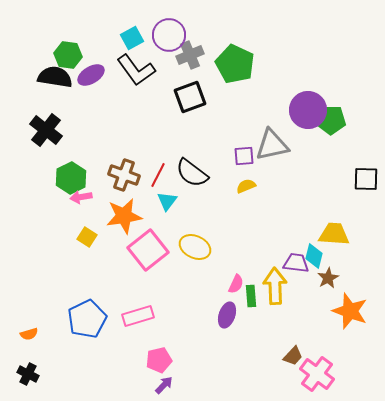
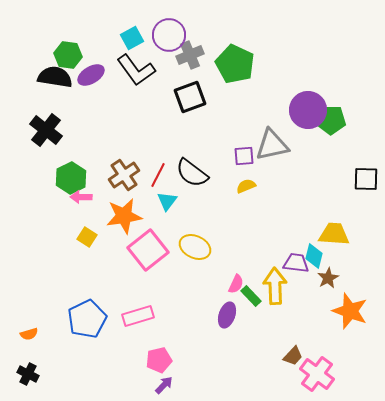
brown cross at (124, 175): rotated 36 degrees clockwise
pink arrow at (81, 197): rotated 10 degrees clockwise
green rectangle at (251, 296): rotated 40 degrees counterclockwise
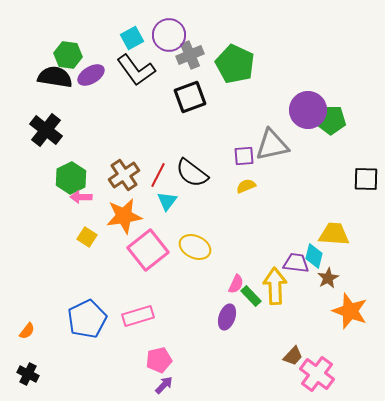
purple ellipse at (227, 315): moved 2 px down
orange semicircle at (29, 334): moved 2 px left, 3 px up; rotated 36 degrees counterclockwise
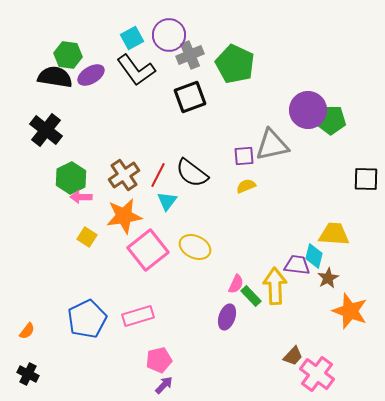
purple trapezoid at (296, 263): moved 1 px right, 2 px down
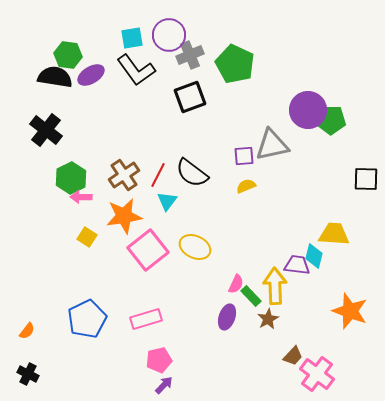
cyan square at (132, 38): rotated 20 degrees clockwise
brown star at (328, 278): moved 60 px left, 41 px down
pink rectangle at (138, 316): moved 8 px right, 3 px down
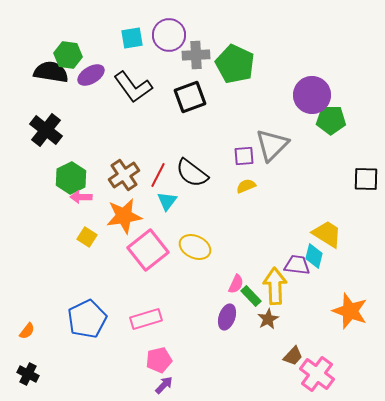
gray cross at (190, 55): moved 6 px right; rotated 20 degrees clockwise
black L-shape at (136, 70): moved 3 px left, 17 px down
black semicircle at (55, 77): moved 4 px left, 5 px up
purple circle at (308, 110): moved 4 px right, 15 px up
gray triangle at (272, 145): rotated 33 degrees counterclockwise
yellow trapezoid at (334, 234): moved 7 px left; rotated 28 degrees clockwise
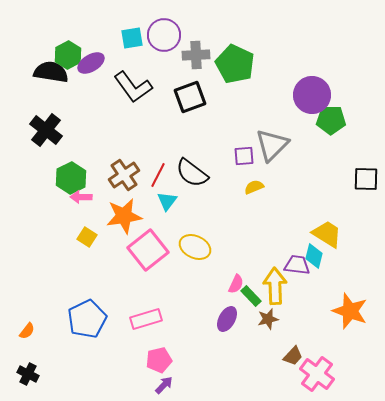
purple circle at (169, 35): moved 5 px left
green hexagon at (68, 55): rotated 24 degrees clockwise
purple ellipse at (91, 75): moved 12 px up
yellow semicircle at (246, 186): moved 8 px right, 1 px down
purple ellipse at (227, 317): moved 2 px down; rotated 10 degrees clockwise
brown star at (268, 319): rotated 15 degrees clockwise
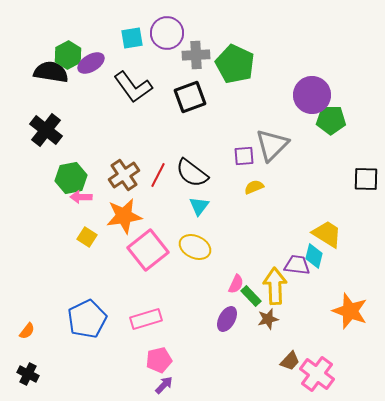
purple circle at (164, 35): moved 3 px right, 2 px up
green hexagon at (71, 178): rotated 16 degrees clockwise
cyan triangle at (167, 201): moved 32 px right, 5 px down
brown trapezoid at (293, 356): moved 3 px left, 5 px down
